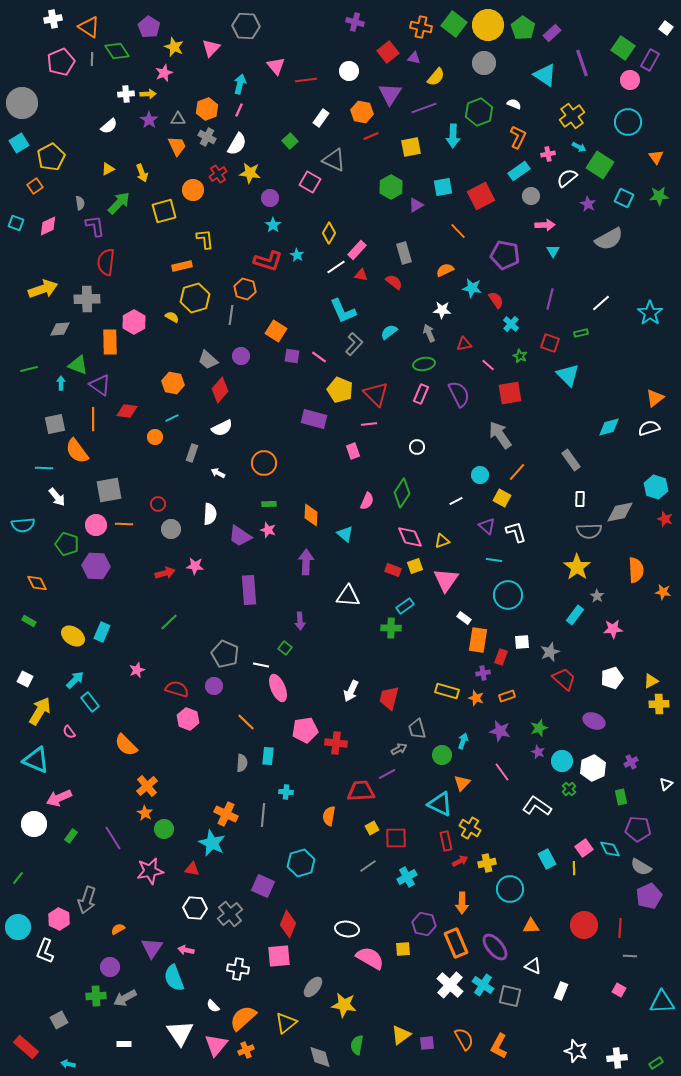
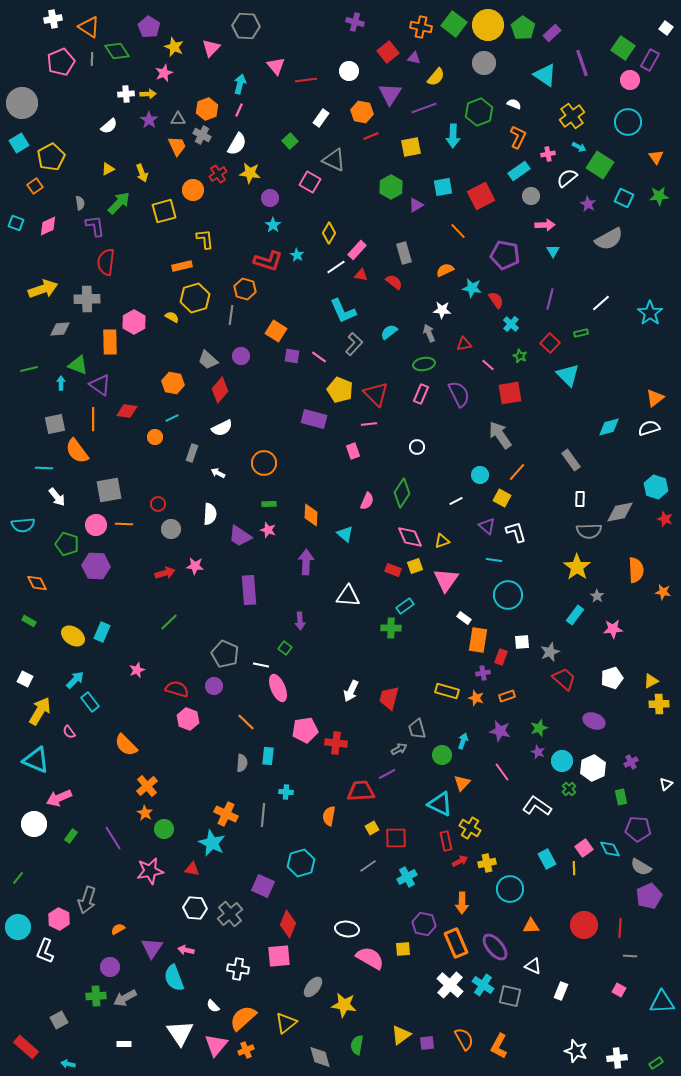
gray cross at (207, 137): moved 5 px left, 2 px up
red square at (550, 343): rotated 24 degrees clockwise
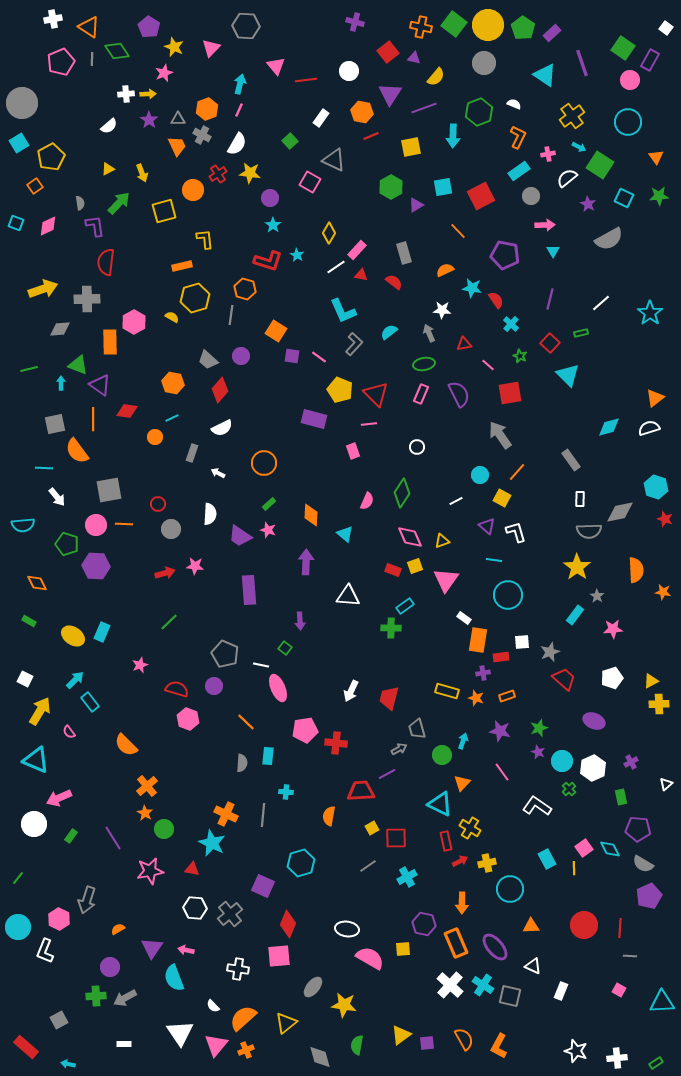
green rectangle at (269, 504): rotated 40 degrees counterclockwise
red rectangle at (501, 657): rotated 63 degrees clockwise
pink star at (137, 670): moved 3 px right, 5 px up
gray semicircle at (641, 867): moved 2 px right, 3 px up
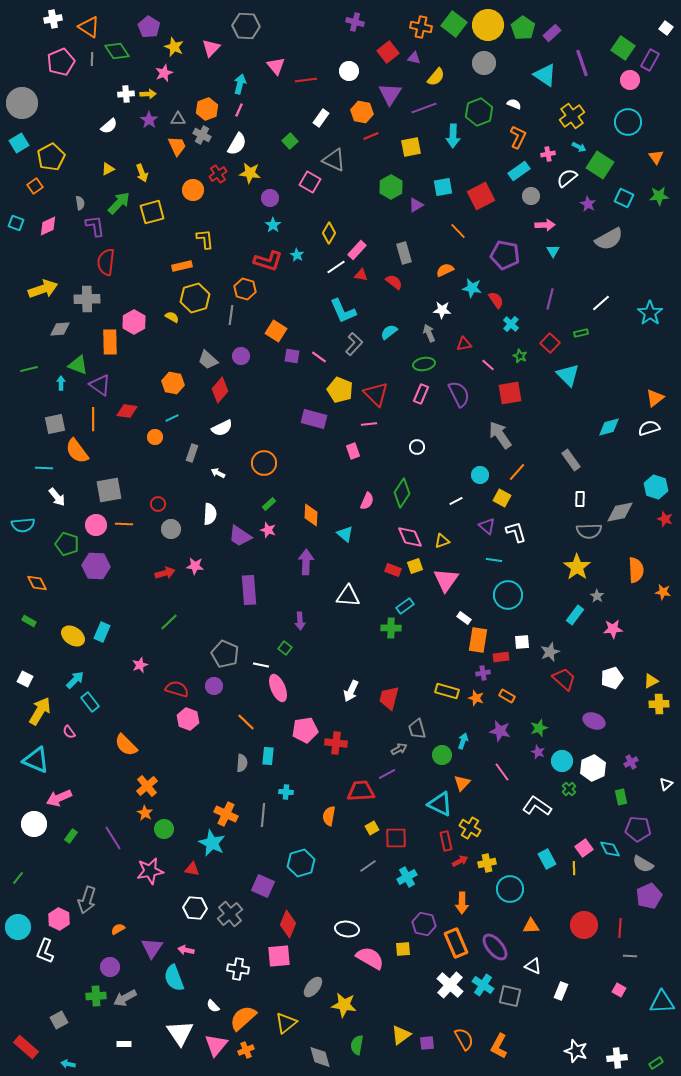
yellow square at (164, 211): moved 12 px left, 1 px down
orange rectangle at (507, 696): rotated 49 degrees clockwise
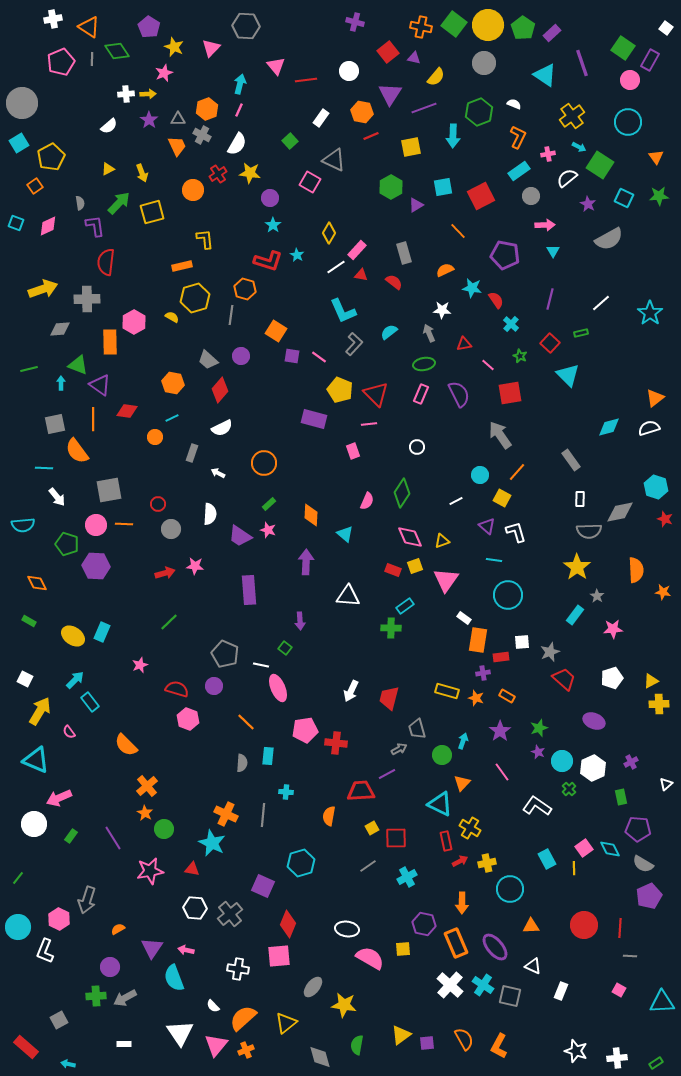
purple star at (500, 731): rotated 25 degrees clockwise
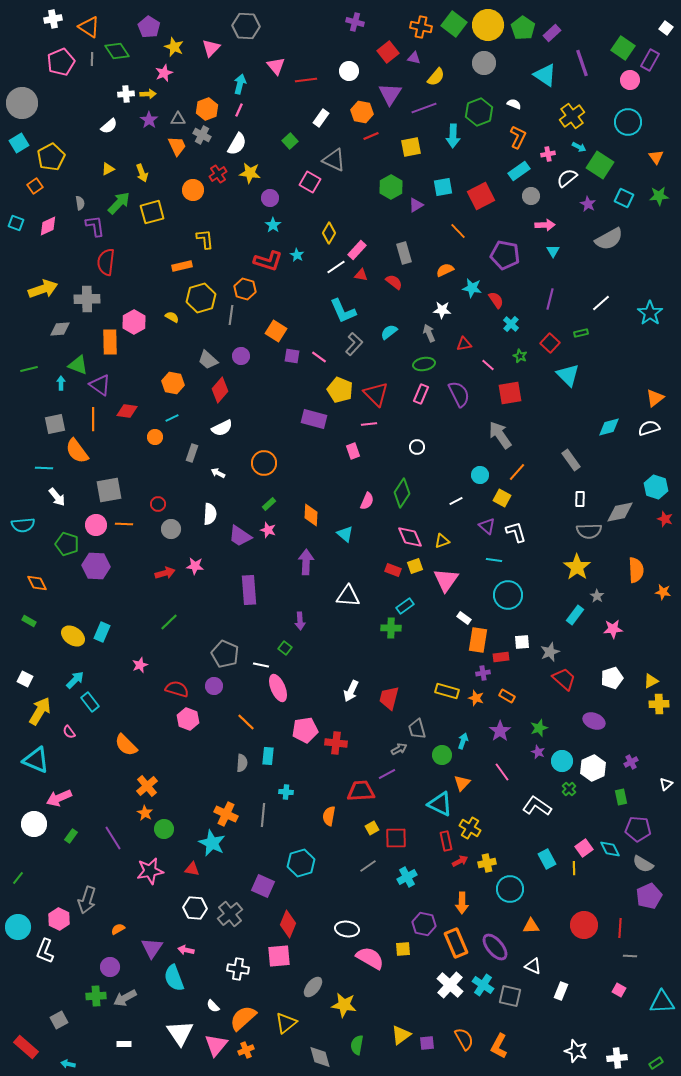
yellow hexagon at (195, 298): moved 6 px right
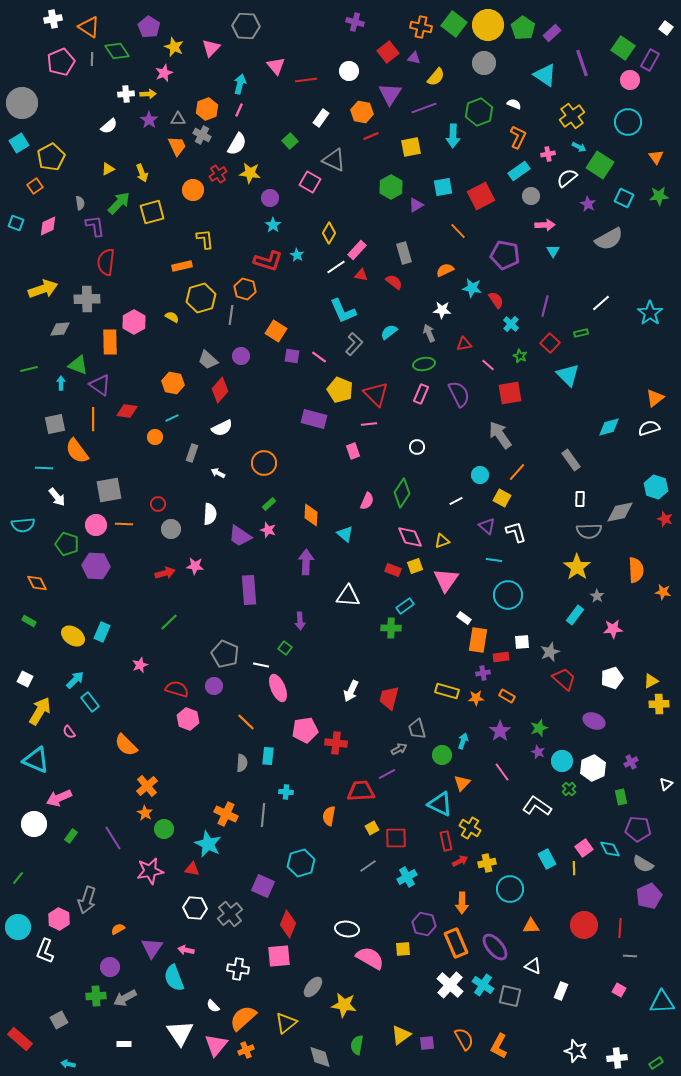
purple line at (550, 299): moved 5 px left, 7 px down
orange star at (476, 698): rotated 21 degrees counterclockwise
cyan star at (212, 843): moved 4 px left, 1 px down
red rectangle at (26, 1047): moved 6 px left, 8 px up
